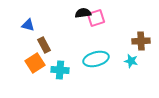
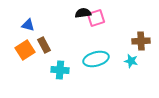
orange square: moved 10 px left, 13 px up
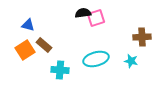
brown cross: moved 1 px right, 4 px up
brown rectangle: rotated 21 degrees counterclockwise
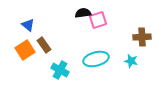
pink square: moved 2 px right, 2 px down
blue triangle: rotated 24 degrees clockwise
brown rectangle: rotated 14 degrees clockwise
cyan cross: rotated 24 degrees clockwise
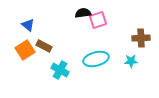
brown cross: moved 1 px left, 1 px down
brown rectangle: moved 1 px down; rotated 28 degrees counterclockwise
cyan star: rotated 16 degrees counterclockwise
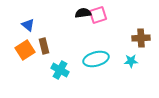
pink square: moved 5 px up
brown rectangle: rotated 49 degrees clockwise
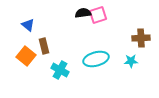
orange square: moved 1 px right, 6 px down; rotated 18 degrees counterclockwise
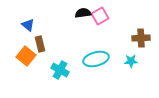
pink square: moved 2 px right, 1 px down; rotated 12 degrees counterclockwise
brown rectangle: moved 4 px left, 2 px up
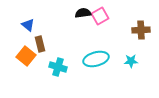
brown cross: moved 8 px up
cyan cross: moved 2 px left, 3 px up; rotated 12 degrees counterclockwise
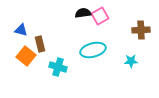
blue triangle: moved 7 px left, 5 px down; rotated 24 degrees counterclockwise
cyan ellipse: moved 3 px left, 9 px up
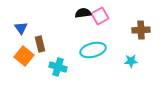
blue triangle: moved 2 px up; rotated 40 degrees clockwise
orange square: moved 2 px left
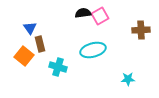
blue triangle: moved 9 px right
cyan star: moved 3 px left, 18 px down
